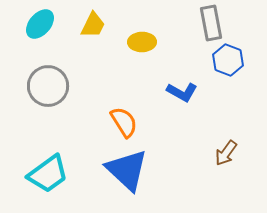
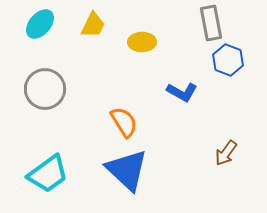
gray circle: moved 3 px left, 3 px down
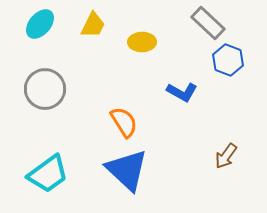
gray rectangle: moved 3 px left; rotated 36 degrees counterclockwise
brown arrow: moved 3 px down
